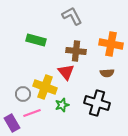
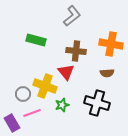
gray L-shape: rotated 80 degrees clockwise
yellow cross: moved 1 px up
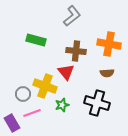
orange cross: moved 2 px left
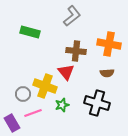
green rectangle: moved 6 px left, 8 px up
pink line: moved 1 px right
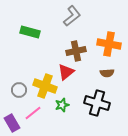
brown cross: rotated 18 degrees counterclockwise
red triangle: rotated 30 degrees clockwise
gray circle: moved 4 px left, 4 px up
pink line: rotated 18 degrees counterclockwise
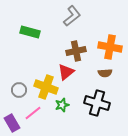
orange cross: moved 1 px right, 3 px down
brown semicircle: moved 2 px left
yellow cross: moved 1 px right, 1 px down
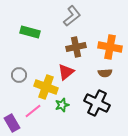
brown cross: moved 4 px up
gray circle: moved 15 px up
black cross: rotated 10 degrees clockwise
pink line: moved 2 px up
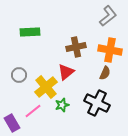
gray L-shape: moved 36 px right
green rectangle: rotated 18 degrees counterclockwise
orange cross: moved 3 px down
brown semicircle: rotated 64 degrees counterclockwise
yellow cross: rotated 30 degrees clockwise
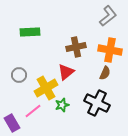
yellow cross: moved 1 px down; rotated 10 degrees clockwise
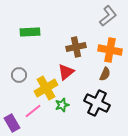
brown semicircle: moved 1 px down
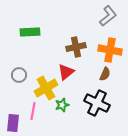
pink line: rotated 42 degrees counterclockwise
purple rectangle: moved 1 px right; rotated 36 degrees clockwise
